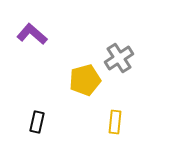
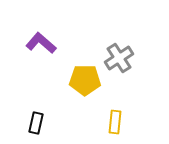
purple L-shape: moved 9 px right, 9 px down
yellow pentagon: rotated 16 degrees clockwise
black rectangle: moved 1 px left, 1 px down
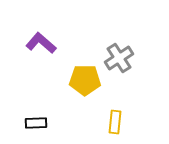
black rectangle: rotated 75 degrees clockwise
